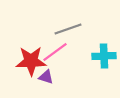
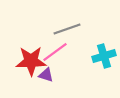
gray line: moved 1 px left
cyan cross: rotated 15 degrees counterclockwise
purple triangle: moved 2 px up
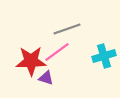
pink line: moved 2 px right
purple triangle: moved 3 px down
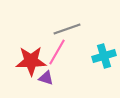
pink line: rotated 24 degrees counterclockwise
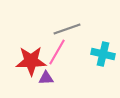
cyan cross: moved 1 px left, 2 px up; rotated 30 degrees clockwise
purple triangle: rotated 21 degrees counterclockwise
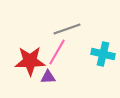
red star: moved 1 px left
purple triangle: moved 2 px right, 1 px up
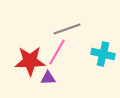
purple triangle: moved 1 px down
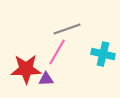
red star: moved 4 px left, 8 px down
purple triangle: moved 2 px left, 1 px down
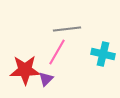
gray line: rotated 12 degrees clockwise
red star: moved 1 px left, 1 px down
purple triangle: rotated 42 degrees counterclockwise
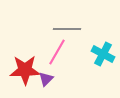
gray line: rotated 8 degrees clockwise
cyan cross: rotated 15 degrees clockwise
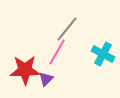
gray line: rotated 52 degrees counterclockwise
